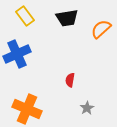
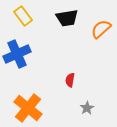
yellow rectangle: moved 2 px left
orange cross: moved 1 px right, 1 px up; rotated 16 degrees clockwise
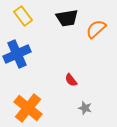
orange semicircle: moved 5 px left
red semicircle: moved 1 px right; rotated 48 degrees counterclockwise
gray star: moved 2 px left; rotated 24 degrees counterclockwise
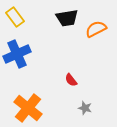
yellow rectangle: moved 8 px left, 1 px down
orange semicircle: rotated 15 degrees clockwise
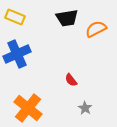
yellow rectangle: rotated 30 degrees counterclockwise
gray star: rotated 16 degrees clockwise
